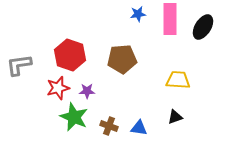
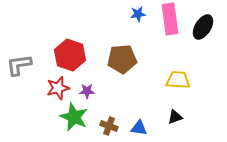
pink rectangle: rotated 8 degrees counterclockwise
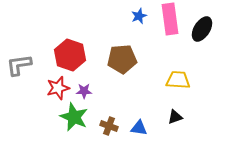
blue star: moved 1 px right, 2 px down; rotated 14 degrees counterclockwise
black ellipse: moved 1 px left, 2 px down
purple star: moved 3 px left
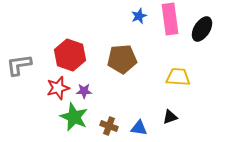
yellow trapezoid: moved 3 px up
black triangle: moved 5 px left
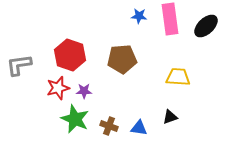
blue star: rotated 28 degrees clockwise
black ellipse: moved 4 px right, 3 px up; rotated 15 degrees clockwise
green star: moved 1 px right, 2 px down
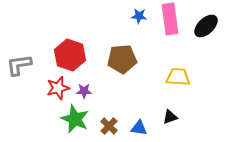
brown cross: rotated 24 degrees clockwise
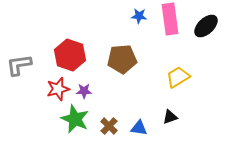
yellow trapezoid: rotated 35 degrees counterclockwise
red star: moved 1 px down
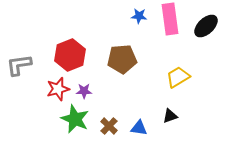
red hexagon: rotated 20 degrees clockwise
black triangle: moved 1 px up
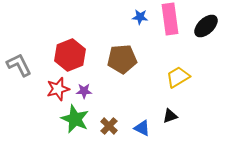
blue star: moved 1 px right, 1 px down
gray L-shape: rotated 72 degrees clockwise
blue triangle: moved 3 px right; rotated 18 degrees clockwise
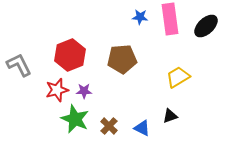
red star: moved 1 px left, 1 px down
